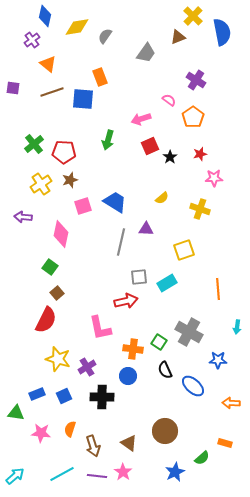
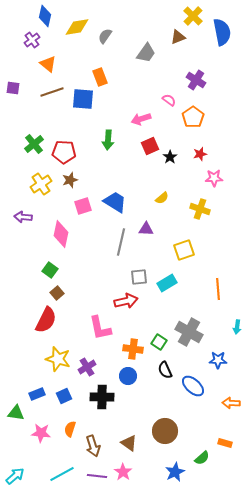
green arrow at (108, 140): rotated 12 degrees counterclockwise
green square at (50, 267): moved 3 px down
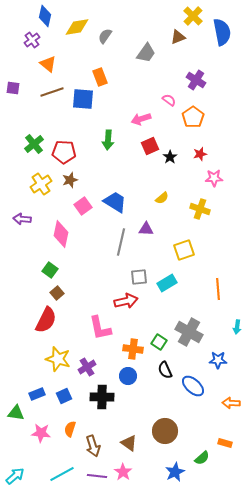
pink square at (83, 206): rotated 18 degrees counterclockwise
purple arrow at (23, 217): moved 1 px left, 2 px down
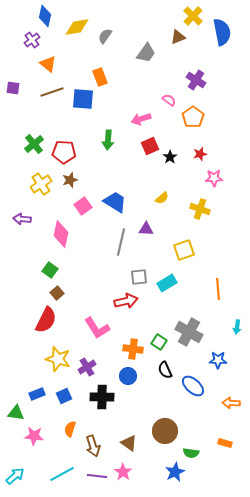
pink L-shape at (100, 328): moved 3 px left; rotated 20 degrees counterclockwise
pink star at (41, 433): moved 7 px left, 3 px down
green semicircle at (202, 458): moved 11 px left, 5 px up; rotated 49 degrees clockwise
